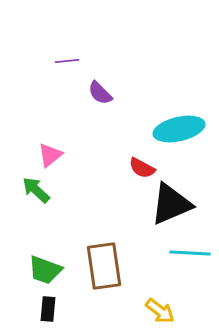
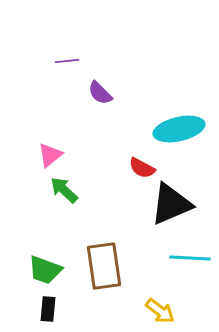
green arrow: moved 28 px right
cyan line: moved 5 px down
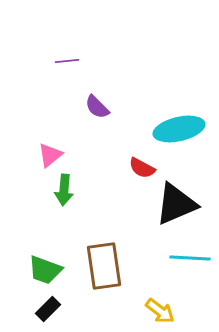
purple semicircle: moved 3 px left, 14 px down
green arrow: rotated 128 degrees counterclockwise
black triangle: moved 5 px right
black rectangle: rotated 40 degrees clockwise
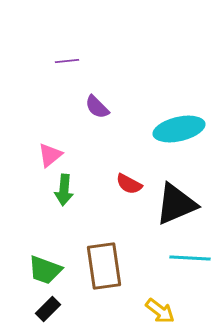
red semicircle: moved 13 px left, 16 px down
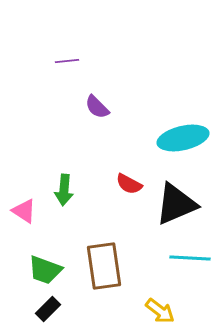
cyan ellipse: moved 4 px right, 9 px down
pink triangle: moved 26 px left, 56 px down; rotated 48 degrees counterclockwise
